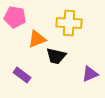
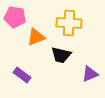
orange triangle: moved 1 px left, 2 px up
black trapezoid: moved 5 px right, 1 px up
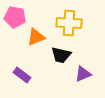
purple triangle: moved 7 px left
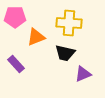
pink pentagon: rotated 10 degrees counterclockwise
black trapezoid: moved 4 px right, 2 px up
purple rectangle: moved 6 px left, 11 px up; rotated 12 degrees clockwise
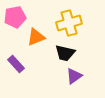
pink pentagon: rotated 10 degrees counterclockwise
yellow cross: rotated 20 degrees counterclockwise
purple triangle: moved 9 px left, 2 px down; rotated 12 degrees counterclockwise
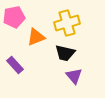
pink pentagon: moved 1 px left
yellow cross: moved 2 px left
purple rectangle: moved 1 px left, 1 px down
purple triangle: rotated 36 degrees counterclockwise
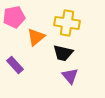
yellow cross: rotated 25 degrees clockwise
orange triangle: rotated 18 degrees counterclockwise
black trapezoid: moved 2 px left
purple triangle: moved 4 px left
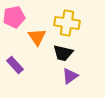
orange triangle: moved 1 px right; rotated 24 degrees counterclockwise
purple triangle: rotated 36 degrees clockwise
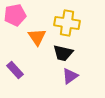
pink pentagon: moved 1 px right, 2 px up
purple rectangle: moved 5 px down
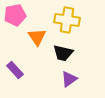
yellow cross: moved 3 px up
purple triangle: moved 1 px left, 3 px down
